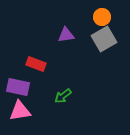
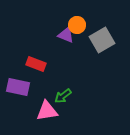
orange circle: moved 25 px left, 8 px down
purple triangle: rotated 30 degrees clockwise
gray square: moved 2 px left, 1 px down
pink triangle: moved 27 px right
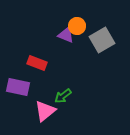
orange circle: moved 1 px down
red rectangle: moved 1 px right, 1 px up
pink triangle: moved 2 px left; rotated 30 degrees counterclockwise
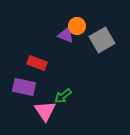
purple rectangle: moved 6 px right
pink triangle: rotated 25 degrees counterclockwise
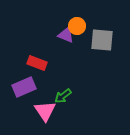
gray square: rotated 35 degrees clockwise
purple rectangle: rotated 35 degrees counterclockwise
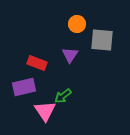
orange circle: moved 2 px up
purple triangle: moved 4 px right, 20 px down; rotated 42 degrees clockwise
purple rectangle: rotated 10 degrees clockwise
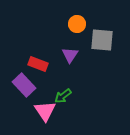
red rectangle: moved 1 px right, 1 px down
purple rectangle: moved 2 px up; rotated 60 degrees clockwise
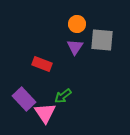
purple triangle: moved 5 px right, 8 px up
red rectangle: moved 4 px right
purple rectangle: moved 14 px down
pink triangle: moved 2 px down
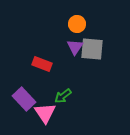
gray square: moved 10 px left, 9 px down
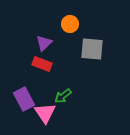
orange circle: moved 7 px left
purple triangle: moved 31 px left, 4 px up; rotated 12 degrees clockwise
purple rectangle: rotated 15 degrees clockwise
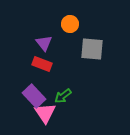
purple triangle: rotated 24 degrees counterclockwise
purple rectangle: moved 10 px right, 3 px up; rotated 15 degrees counterclockwise
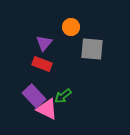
orange circle: moved 1 px right, 3 px down
purple triangle: rotated 18 degrees clockwise
pink triangle: moved 2 px right, 4 px up; rotated 30 degrees counterclockwise
